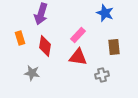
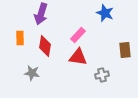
orange rectangle: rotated 16 degrees clockwise
brown rectangle: moved 11 px right, 3 px down
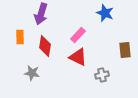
orange rectangle: moved 1 px up
red triangle: rotated 18 degrees clockwise
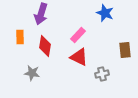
red triangle: moved 1 px right
gray cross: moved 1 px up
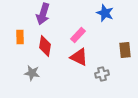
purple arrow: moved 2 px right
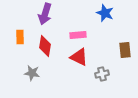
purple arrow: moved 2 px right
pink rectangle: rotated 42 degrees clockwise
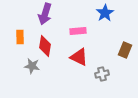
blue star: rotated 18 degrees clockwise
pink rectangle: moved 4 px up
brown rectangle: rotated 28 degrees clockwise
gray star: moved 7 px up
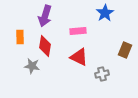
purple arrow: moved 2 px down
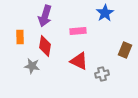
red triangle: moved 4 px down
